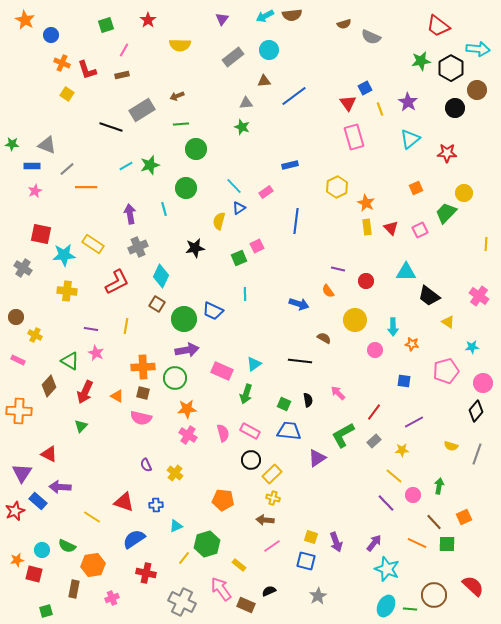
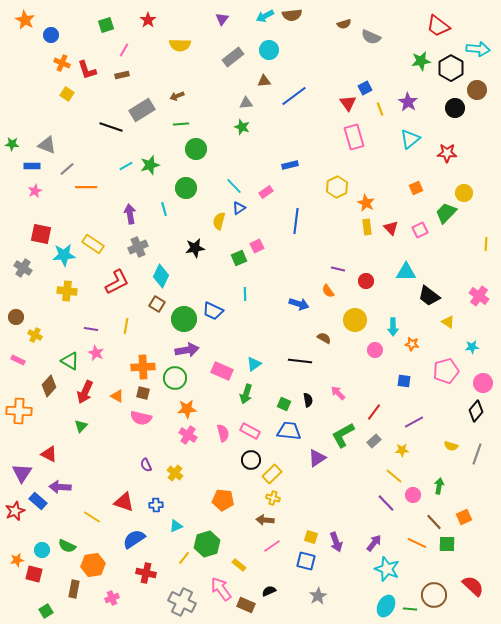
green square at (46, 611): rotated 16 degrees counterclockwise
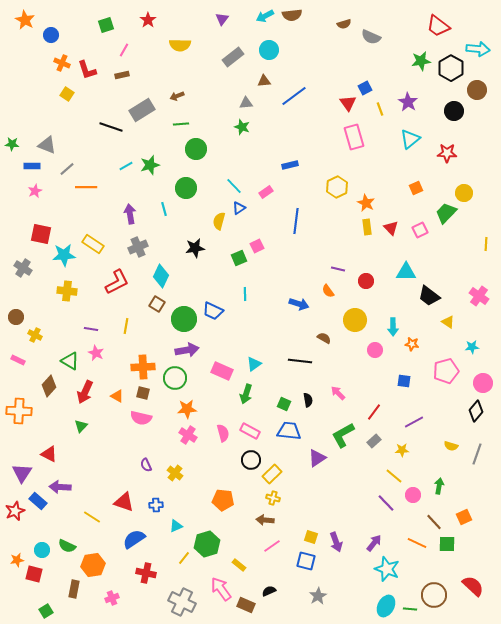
black circle at (455, 108): moved 1 px left, 3 px down
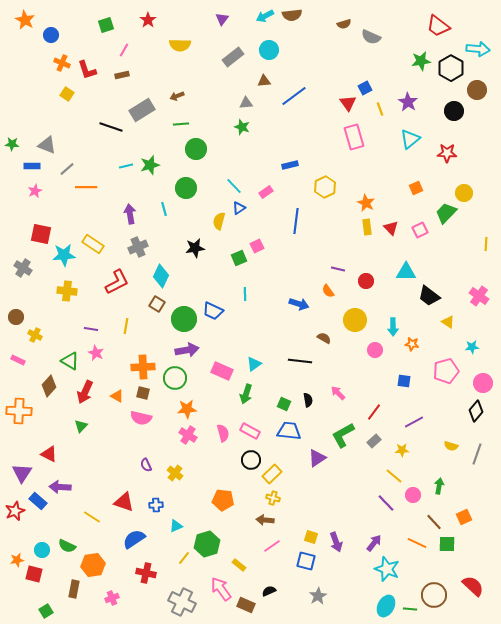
cyan line at (126, 166): rotated 16 degrees clockwise
yellow hexagon at (337, 187): moved 12 px left
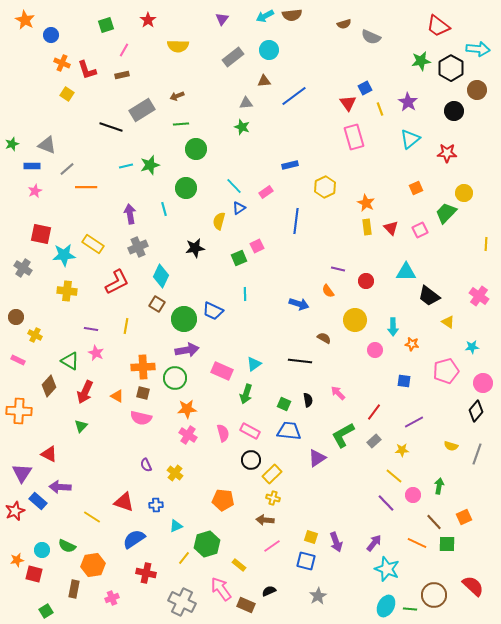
yellow semicircle at (180, 45): moved 2 px left, 1 px down
green star at (12, 144): rotated 24 degrees counterclockwise
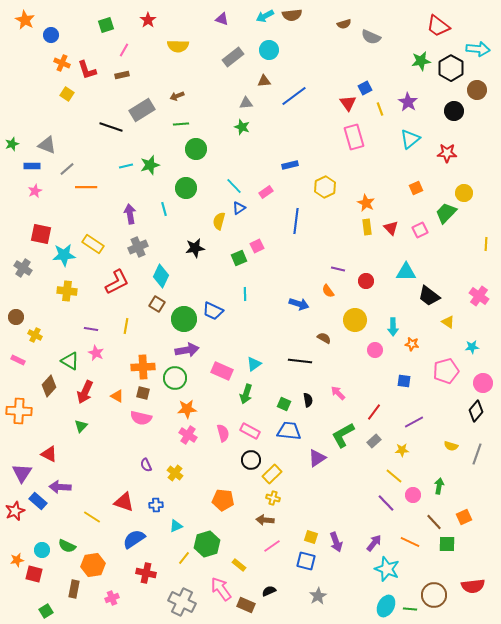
purple triangle at (222, 19): rotated 48 degrees counterclockwise
orange line at (417, 543): moved 7 px left, 1 px up
red semicircle at (473, 586): rotated 130 degrees clockwise
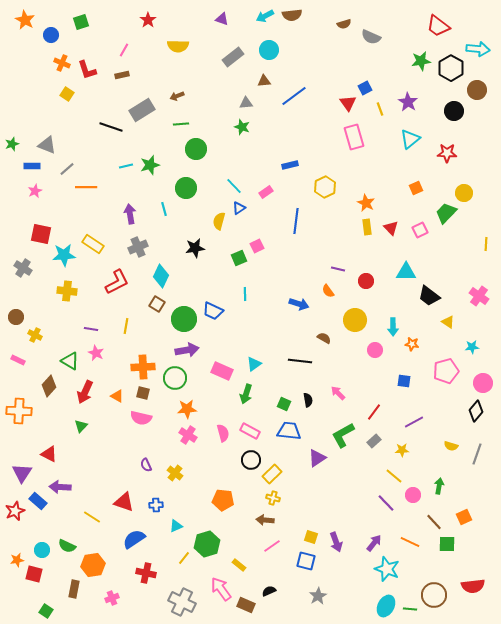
green square at (106, 25): moved 25 px left, 3 px up
green square at (46, 611): rotated 24 degrees counterclockwise
